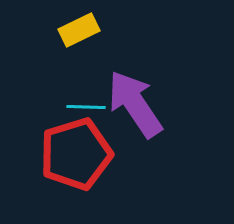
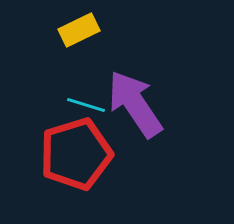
cyan line: moved 2 px up; rotated 15 degrees clockwise
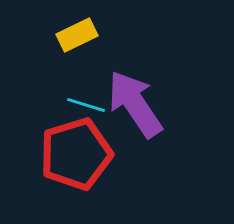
yellow rectangle: moved 2 px left, 5 px down
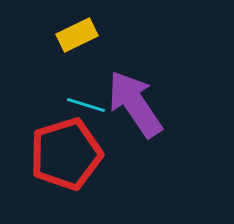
red pentagon: moved 10 px left
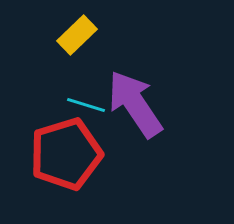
yellow rectangle: rotated 18 degrees counterclockwise
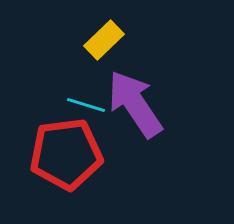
yellow rectangle: moved 27 px right, 5 px down
red pentagon: rotated 10 degrees clockwise
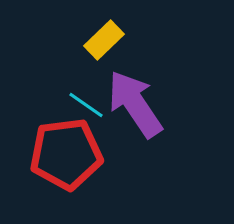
cyan line: rotated 18 degrees clockwise
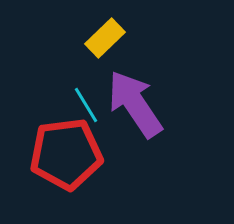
yellow rectangle: moved 1 px right, 2 px up
cyan line: rotated 24 degrees clockwise
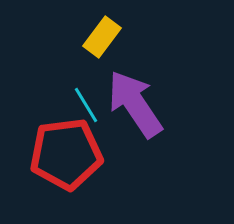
yellow rectangle: moved 3 px left, 1 px up; rotated 9 degrees counterclockwise
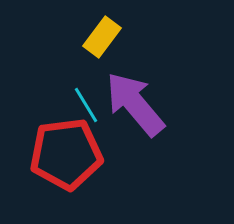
purple arrow: rotated 6 degrees counterclockwise
